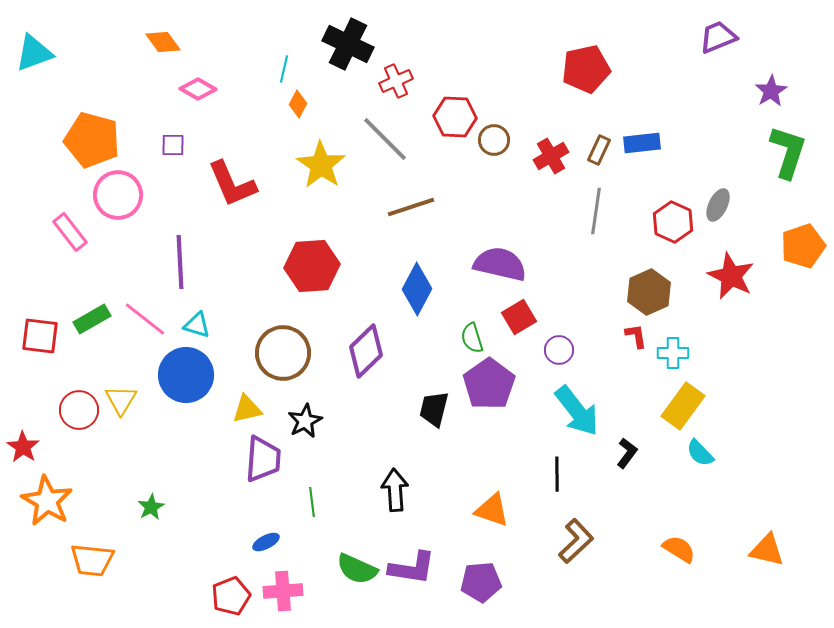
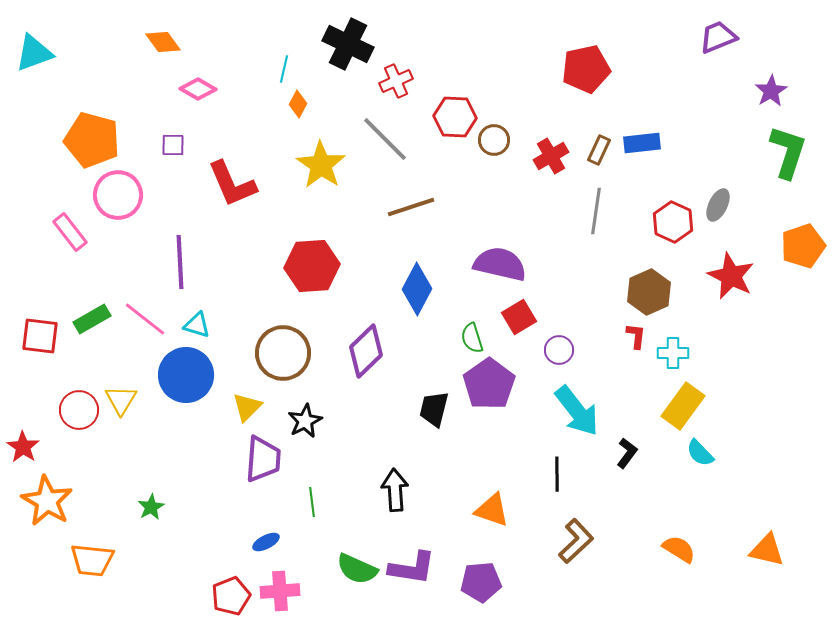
red L-shape at (636, 336): rotated 16 degrees clockwise
yellow triangle at (247, 409): moved 2 px up; rotated 32 degrees counterclockwise
pink cross at (283, 591): moved 3 px left
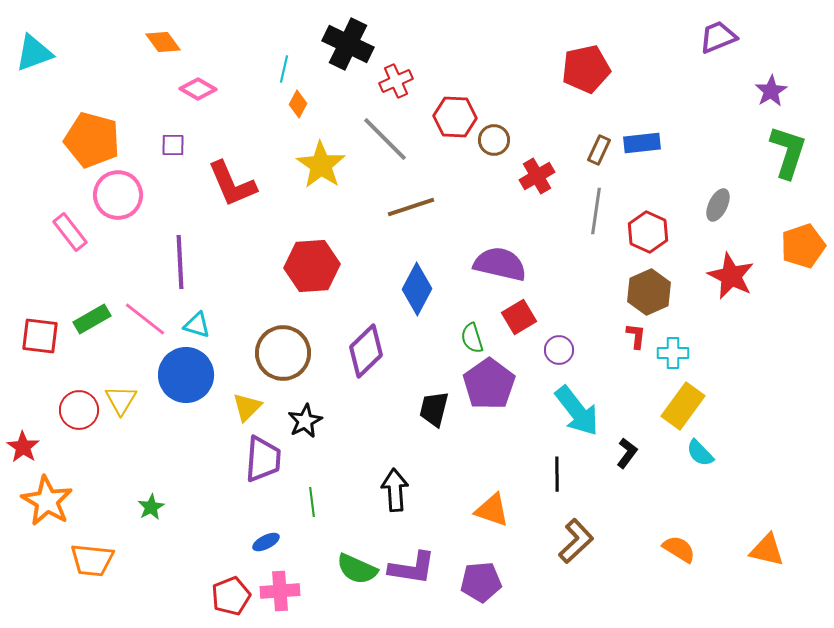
red cross at (551, 156): moved 14 px left, 20 px down
red hexagon at (673, 222): moved 25 px left, 10 px down
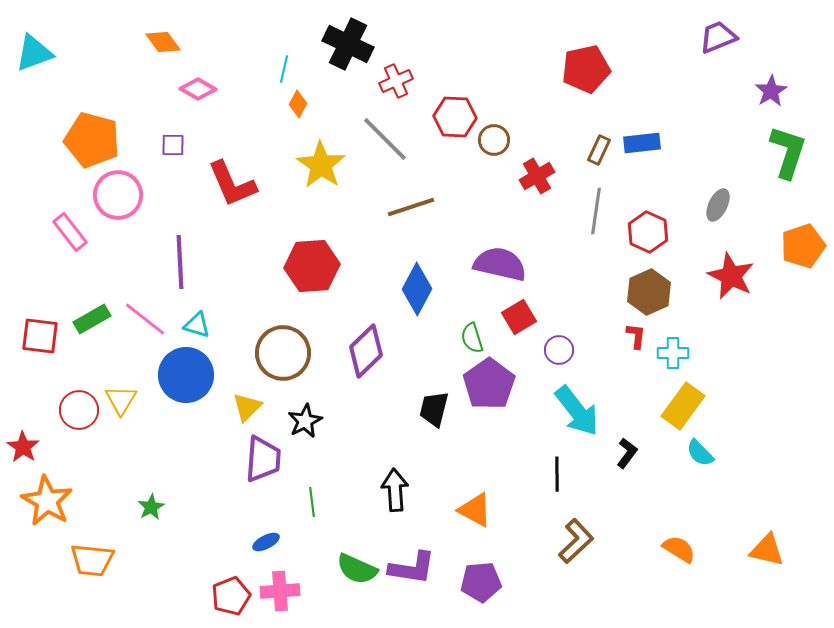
orange triangle at (492, 510): moved 17 px left; rotated 9 degrees clockwise
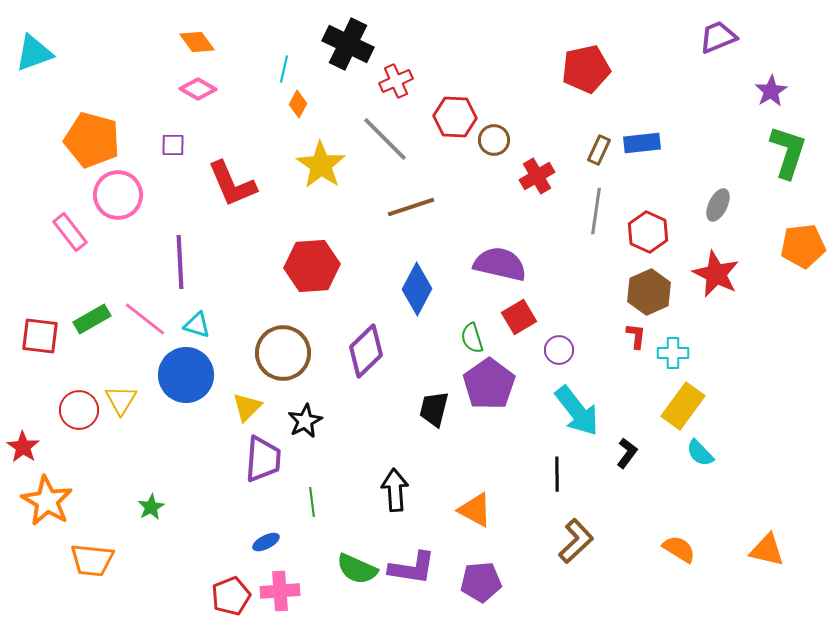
orange diamond at (163, 42): moved 34 px right
orange pentagon at (803, 246): rotated 12 degrees clockwise
red star at (731, 276): moved 15 px left, 2 px up
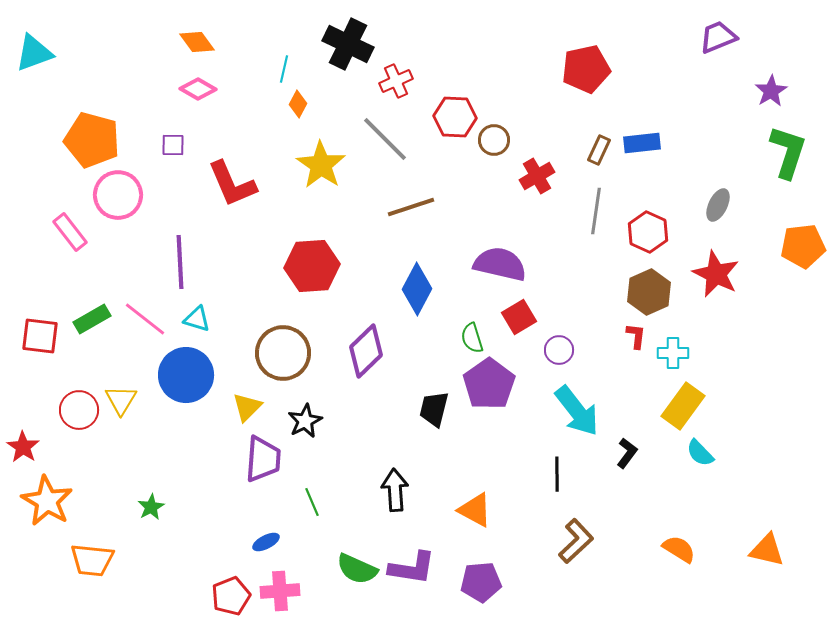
cyan triangle at (197, 325): moved 6 px up
green line at (312, 502): rotated 16 degrees counterclockwise
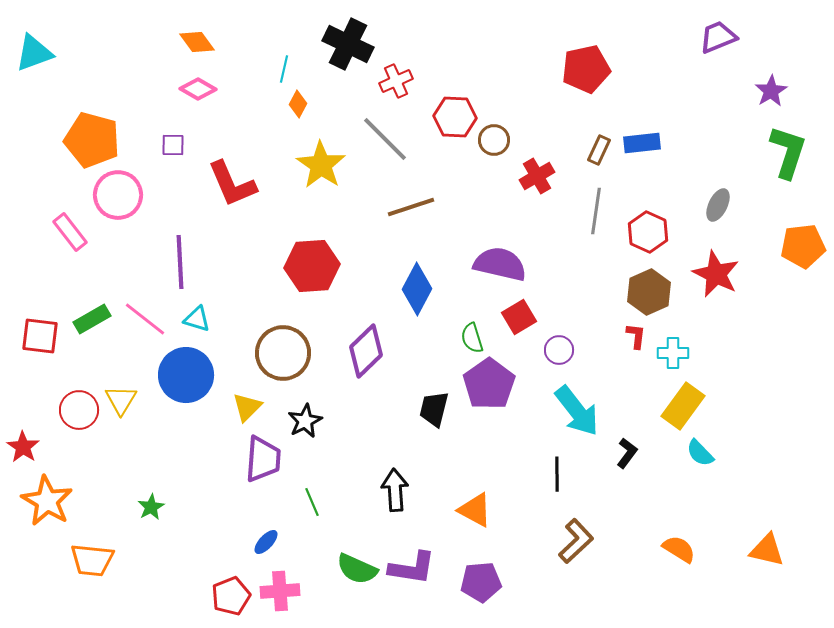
blue ellipse at (266, 542): rotated 20 degrees counterclockwise
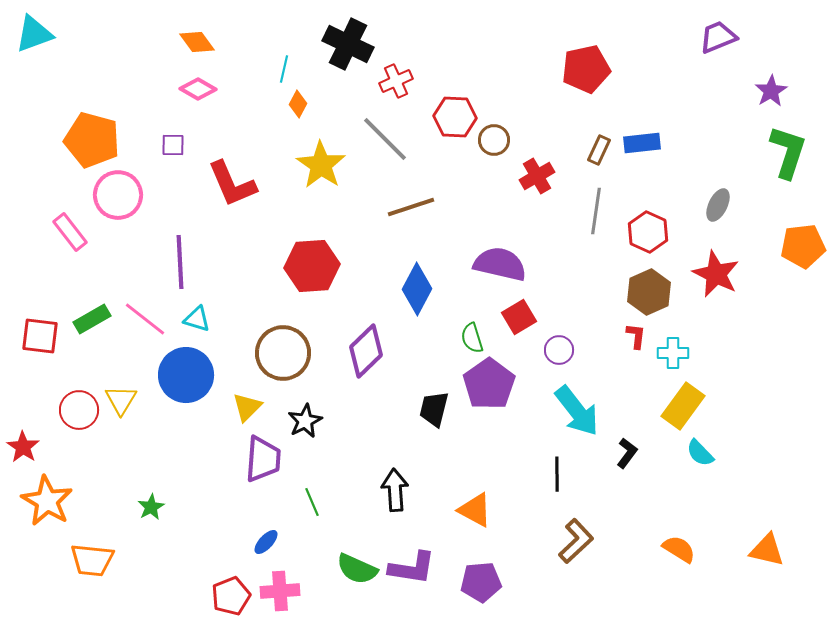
cyan triangle at (34, 53): moved 19 px up
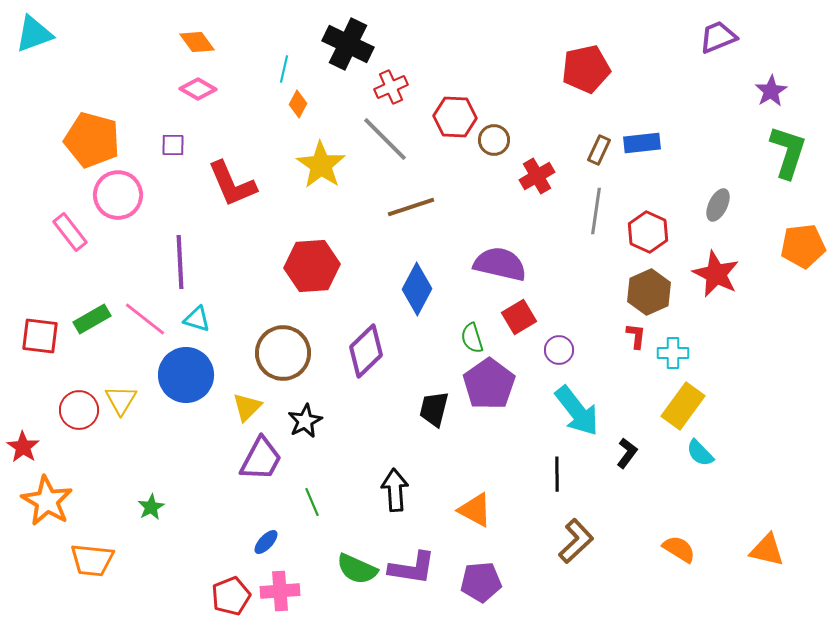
red cross at (396, 81): moved 5 px left, 6 px down
purple trapezoid at (263, 459): moved 2 px left; rotated 24 degrees clockwise
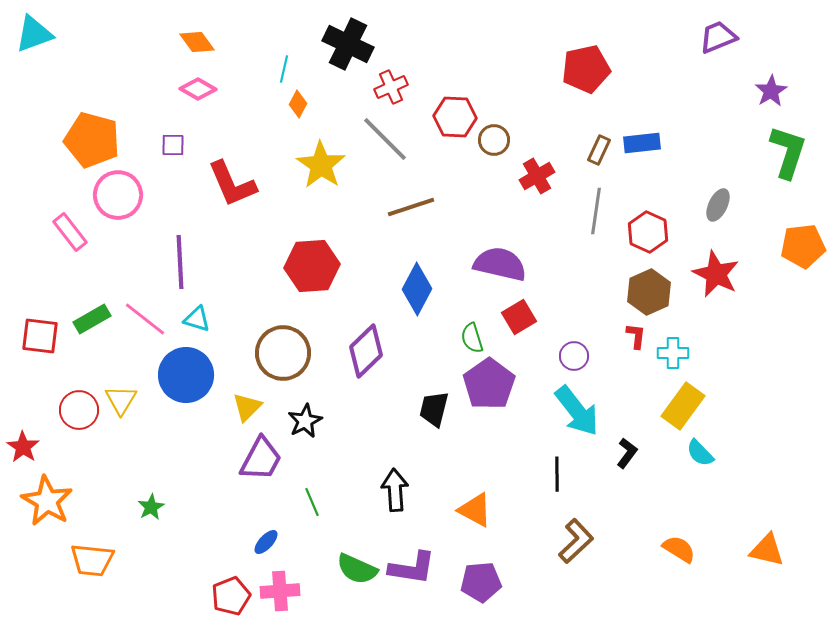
purple circle at (559, 350): moved 15 px right, 6 px down
